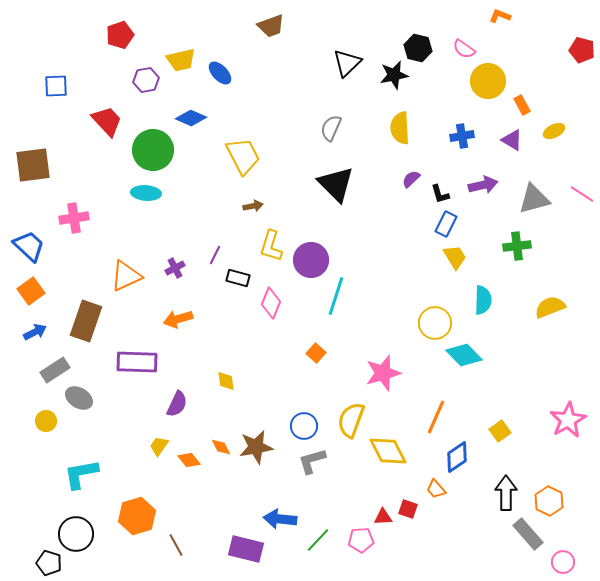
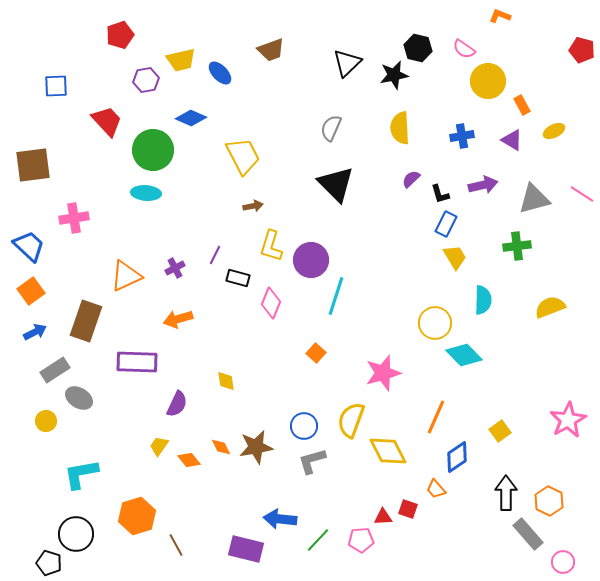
brown trapezoid at (271, 26): moved 24 px down
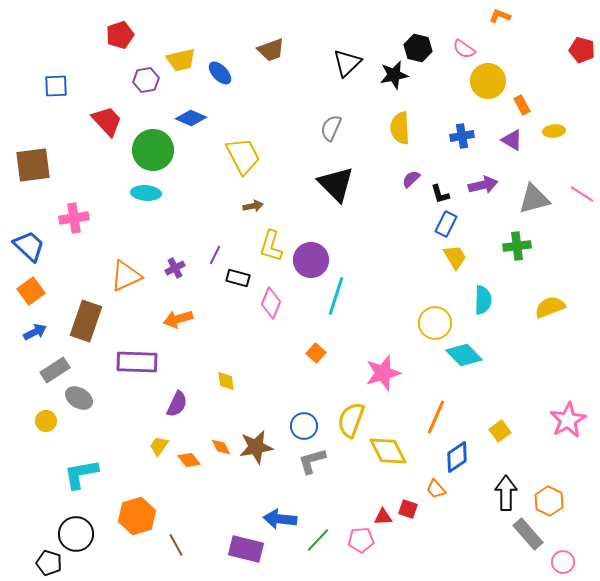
yellow ellipse at (554, 131): rotated 20 degrees clockwise
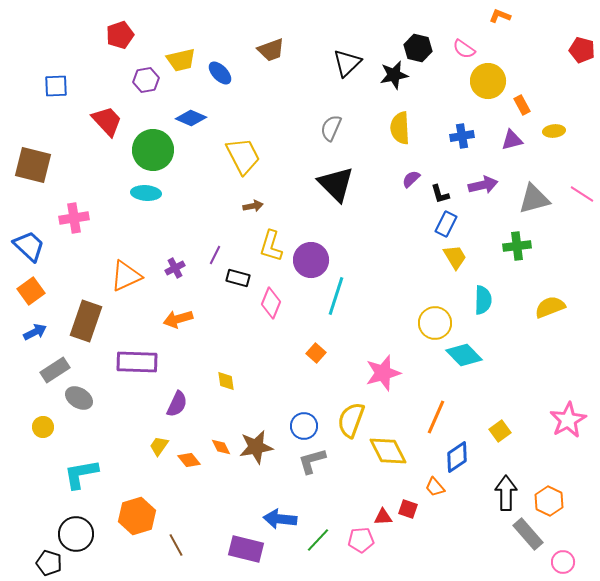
purple triangle at (512, 140): rotated 45 degrees counterclockwise
brown square at (33, 165): rotated 21 degrees clockwise
yellow circle at (46, 421): moved 3 px left, 6 px down
orange trapezoid at (436, 489): moved 1 px left, 2 px up
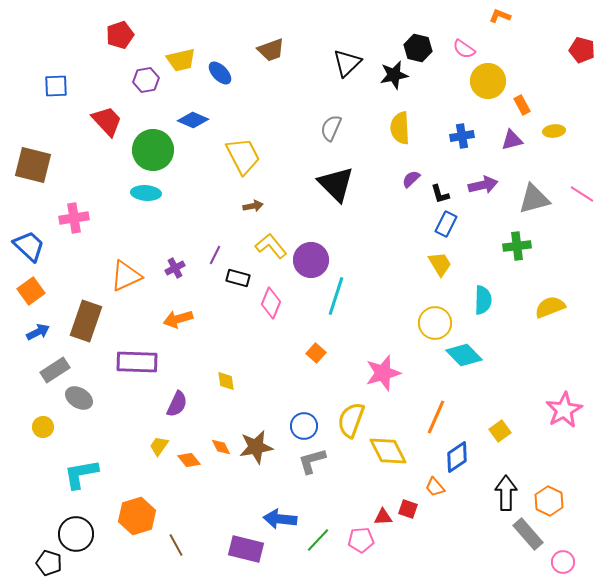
blue diamond at (191, 118): moved 2 px right, 2 px down
yellow L-shape at (271, 246): rotated 124 degrees clockwise
yellow trapezoid at (455, 257): moved 15 px left, 7 px down
blue arrow at (35, 332): moved 3 px right
pink star at (568, 420): moved 4 px left, 10 px up
